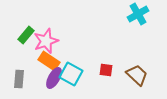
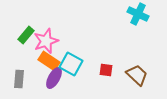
cyan cross: rotated 35 degrees counterclockwise
cyan square: moved 10 px up
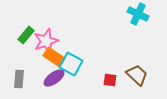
orange rectangle: moved 5 px right, 4 px up
red square: moved 4 px right, 10 px down
purple ellipse: rotated 25 degrees clockwise
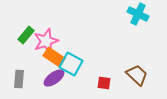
red square: moved 6 px left, 3 px down
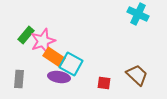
pink star: moved 3 px left
purple ellipse: moved 5 px right, 1 px up; rotated 45 degrees clockwise
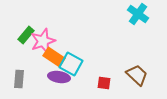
cyan cross: rotated 10 degrees clockwise
